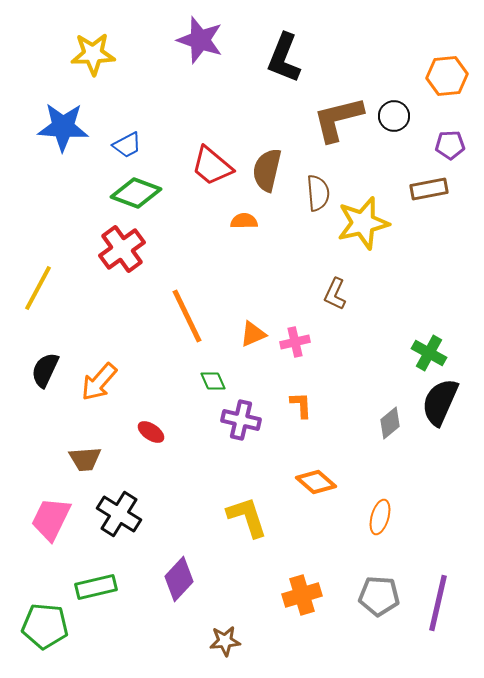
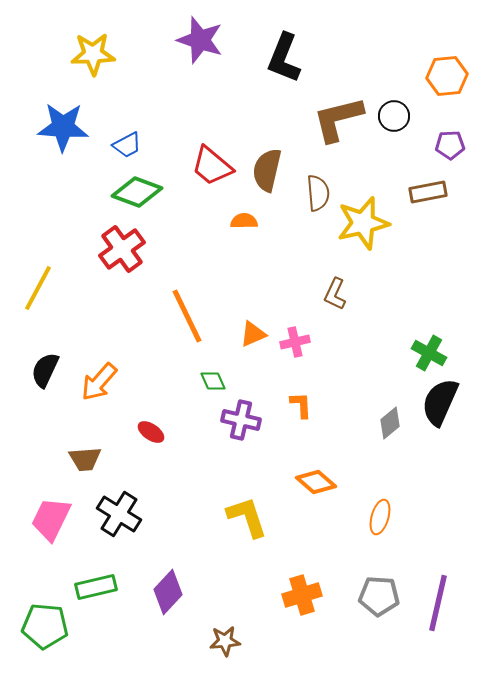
brown rectangle at (429, 189): moved 1 px left, 3 px down
green diamond at (136, 193): moved 1 px right, 1 px up
purple diamond at (179, 579): moved 11 px left, 13 px down
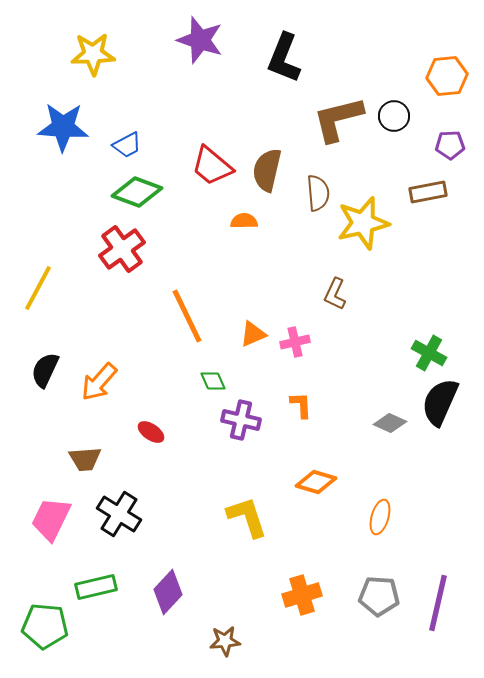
gray diamond at (390, 423): rotated 64 degrees clockwise
orange diamond at (316, 482): rotated 24 degrees counterclockwise
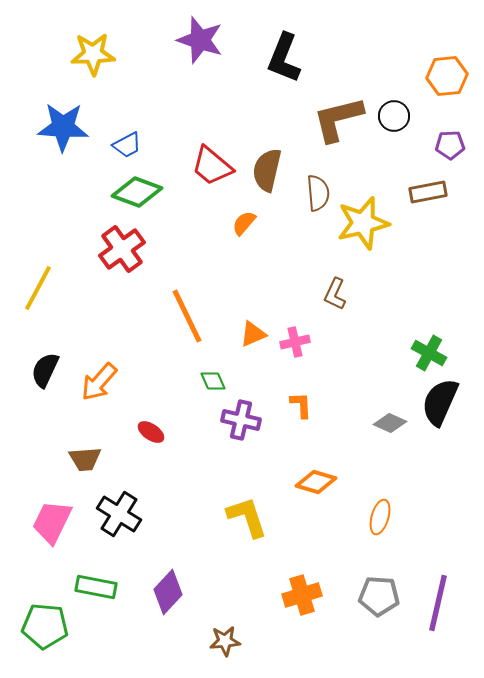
orange semicircle at (244, 221): moved 2 px down; rotated 48 degrees counterclockwise
pink trapezoid at (51, 519): moved 1 px right, 3 px down
green rectangle at (96, 587): rotated 24 degrees clockwise
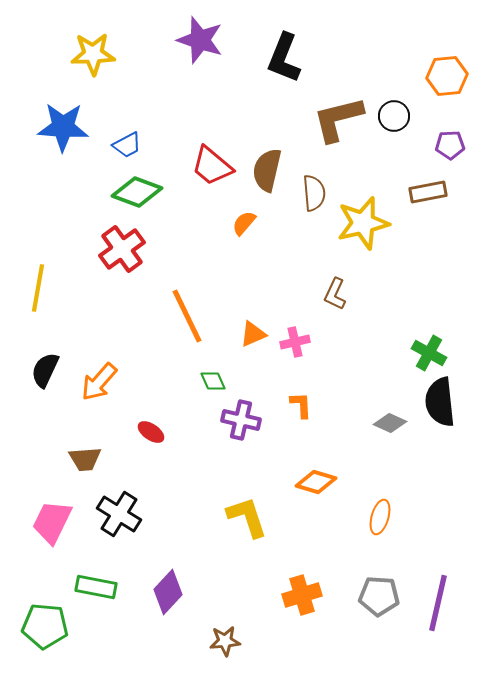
brown semicircle at (318, 193): moved 4 px left
yellow line at (38, 288): rotated 18 degrees counterclockwise
black semicircle at (440, 402): rotated 30 degrees counterclockwise
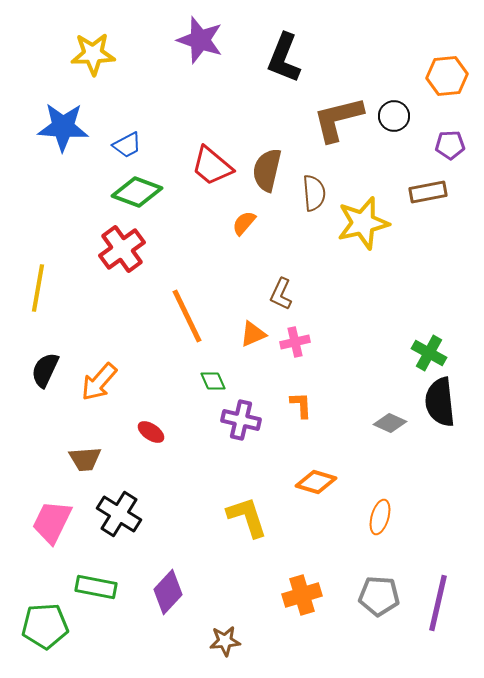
brown L-shape at (335, 294): moved 54 px left
green pentagon at (45, 626): rotated 9 degrees counterclockwise
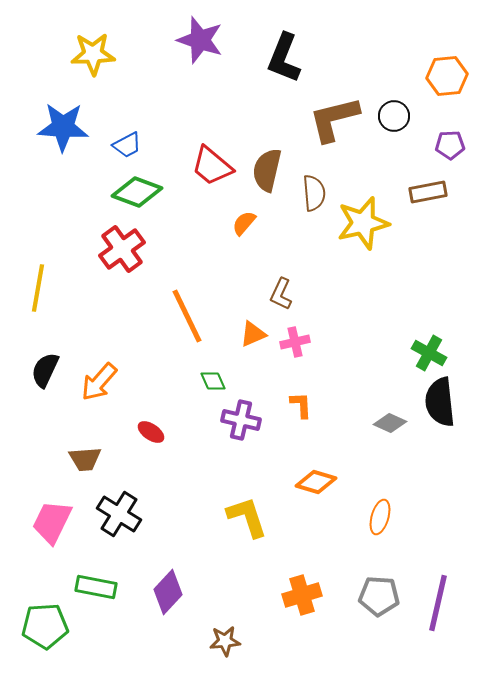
brown L-shape at (338, 119): moved 4 px left
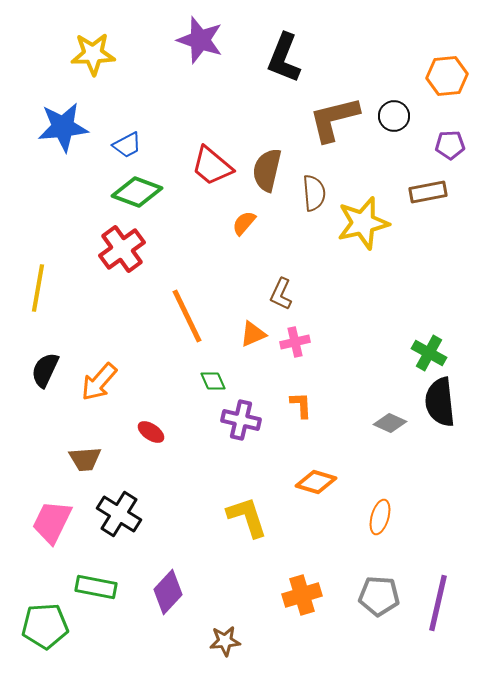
blue star at (63, 127): rotated 9 degrees counterclockwise
